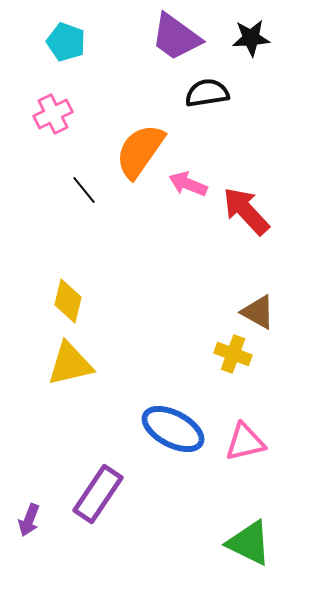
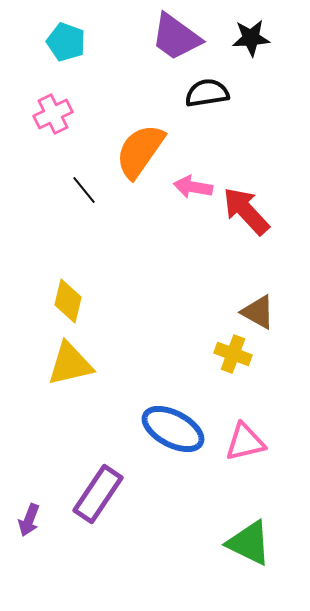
pink arrow: moved 5 px right, 3 px down; rotated 12 degrees counterclockwise
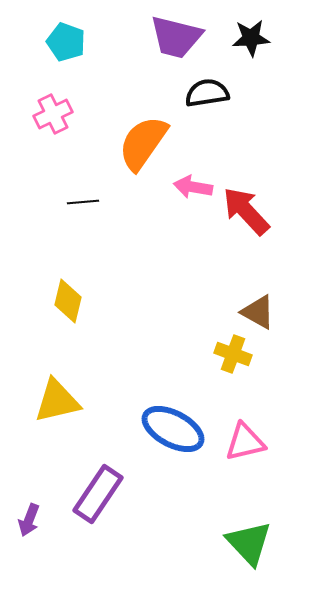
purple trapezoid: rotated 22 degrees counterclockwise
orange semicircle: moved 3 px right, 8 px up
black line: moved 1 px left, 12 px down; rotated 56 degrees counterclockwise
yellow triangle: moved 13 px left, 37 px down
green triangle: rotated 21 degrees clockwise
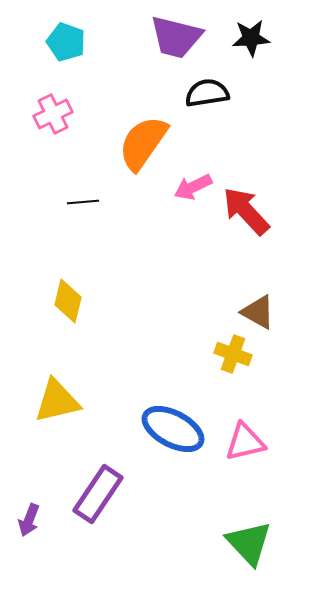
pink arrow: rotated 36 degrees counterclockwise
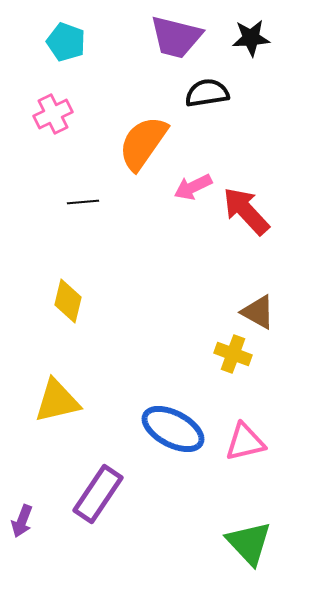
purple arrow: moved 7 px left, 1 px down
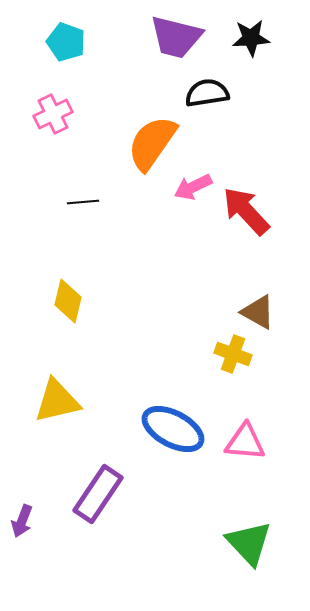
orange semicircle: moved 9 px right
pink triangle: rotated 18 degrees clockwise
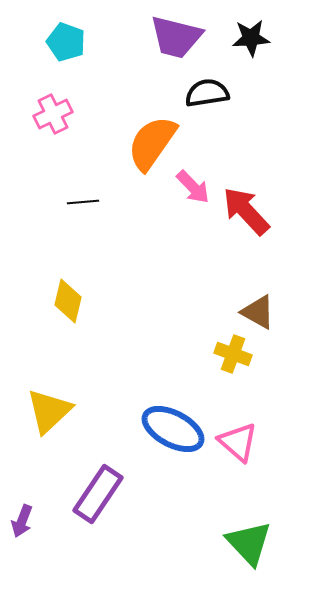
pink arrow: rotated 108 degrees counterclockwise
yellow triangle: moved 8 px left, 10 px down; rotated 30 degrees counterclockwise
pink triangle: moved 7 px left; rotated 36 degrees clockwise
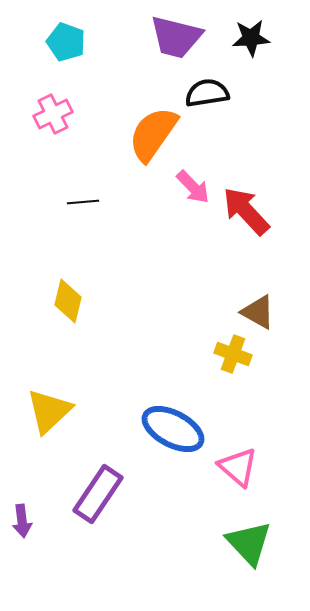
orange semicircle: moved 1 px right, 9 px up
pink triangle: moved 25 px down
purple arrow: rotated 28 degrees counterclockwise
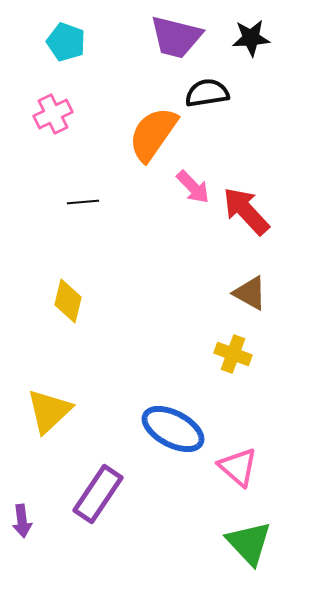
brown triangle: moved 8 px left, 19 px up
